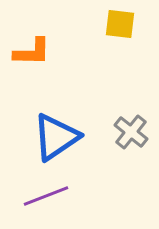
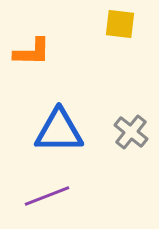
blue triangle: moved 3 px right, 6 px up; rotated 34 degrees clockwise
purple line: moved 1 px right
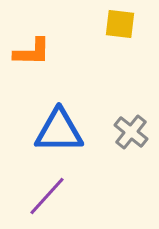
purple line: rotated 27 degrees counterclockwise
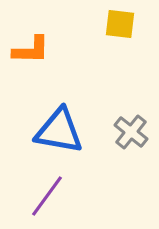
orange L-shape: moved 1 px left, 2 px up
blue triangle: rotated 10 degrees clockwise
purple line: rotated 6 degrees counterclockwise
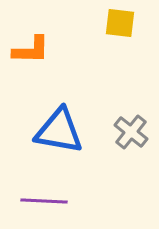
yellow square: moved 1 px up
purple line: moved 3 px left, 5 px down; rotated 57 degrees clockwise
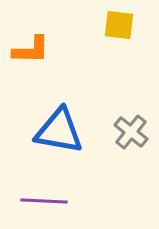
yellow square: moved 1 px left, 2 px down
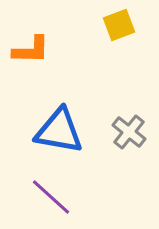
yellow square: rotated 28 degrees counterclockwise
gray cross: moved 2 px left
purple line: moved 7 px right, 4 px up; rotated 39 degrees clockwise
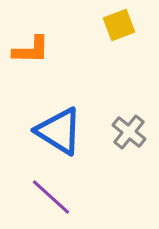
blue triangle: rotated 22 degrees clockwise
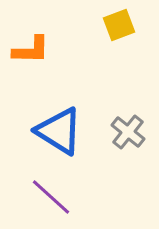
gray cross: moved 1 px left
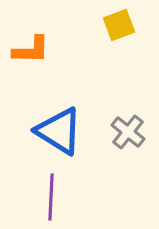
purple line: rotated 51 degrees clockwise
